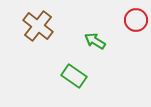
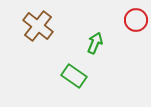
green arrow: moved 2 px down; rotated 80 degrees clockwise
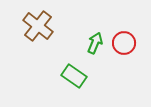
red circle: moved 12 px left, 23 px down
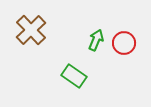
brown cross: moved 7 px left, 4 px down; rotated 8 degrees clockwise
green arrow: moved 1 px right, 3 px up
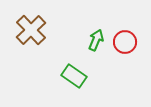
red circle: moved 1 px right, 1 px up
